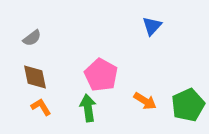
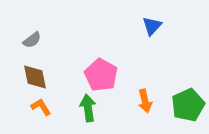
gray semicircle: moved 2 px down
orange arrow: rotated 45 degrees clockwise
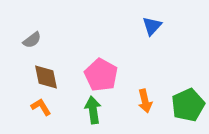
brown diamond: moved 11 px right
green arrow: moved 5 px right, 2 px down
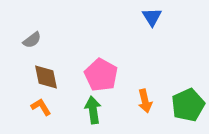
blue triangle: moved 9 px up; rotated 15 degrees counterclockwise
